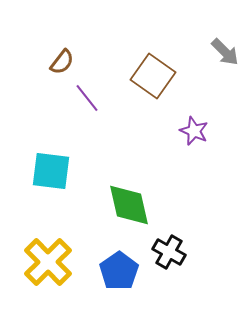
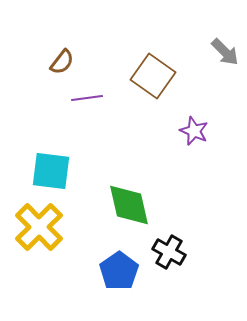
purple line: rotated 60 degrees counterclockwise
yellow cross: moved 9 px left, 35 px up
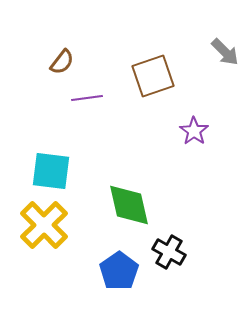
brown square: rotated 36 degrees clockwise
purple star: rotated 12 degrees clockwise
yellow cross: moved 5 px right, 2 px up
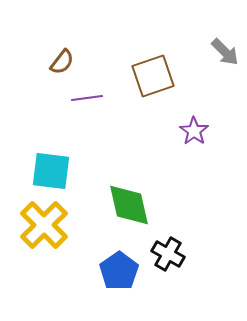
black cross: moved 1 px left, 2 px down
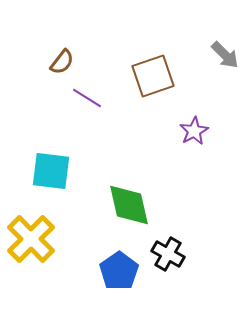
gray arrow: moved 3 px down
purple line: rotated 40 degrees clockwise
purple star: rotated 8 degrees clockwise
yellow cross: moved 13 px left, 14 px down
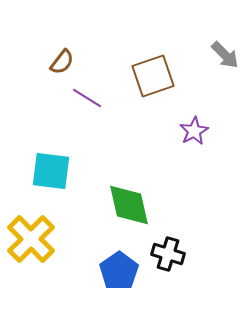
black cross: rotated 12 degrees counterclockwise
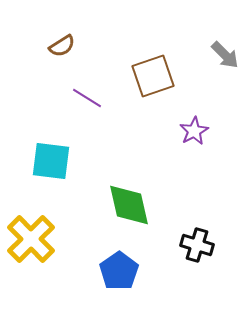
brown semicircle: moved 16 px up; rotated 20 degrees clockwise
cyan square: moved 10 px up
black cross: moved 29 px right, 9 px up
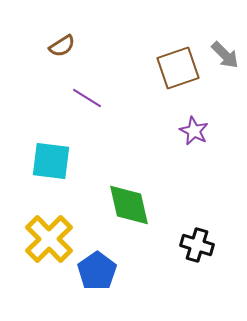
brown square: moved 25 px right, 8 px up
purple star: rotated 16 degrees counterclockwise
yellow cross: moved 18 px right
blue pentagon: moved 22 px left
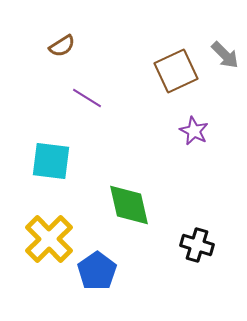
brown square: moved 2 px left, 3 px down; rotated 6 degrees counterclockwise
